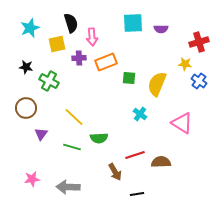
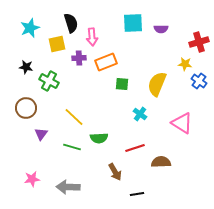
green square: moved 7 px left, 6 px down
red line: moved 7 px up
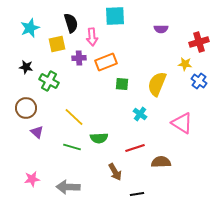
cyan square: moved 18 px left, 7 px up
purple triangle: moved 4 px left, 2 px up; rotated 24 degrees counterclockwise
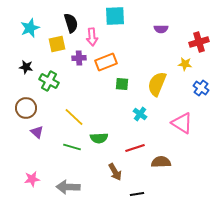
blue cross: moved 2 px right, 7 px down
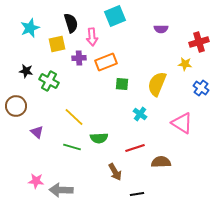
cyan square: rotated 20 degrees counterclockwise
black star: moved 4 px down
brown circle: moved 10 px left, 2 px up
pink star: moved 4 px right, 2 px down; rotated 14 degrees clockwise
gray arrow: moved 7 px left, 3 px down
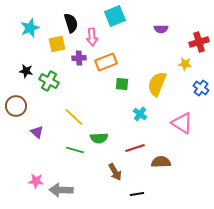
green line: moved 3 px right, 3 px down
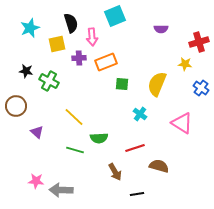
brown semicircle: moved 2 px left, 4 px down; rotated 18 degrees clockwise
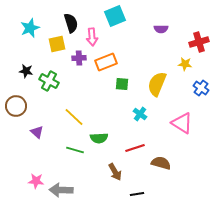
brown semicircle: moved 2 px right, 3 px up
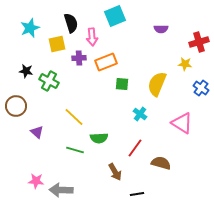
red line: rotated 36 degrees counterclockwise
